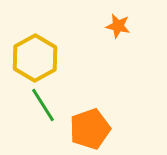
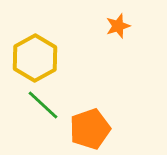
orange star: rotated 30 degrees counterclockwise
green line: rotated 15 degrees counterclockwise
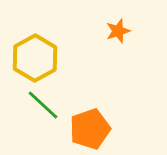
orange star: moved 5 px down
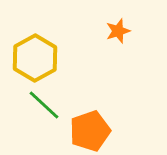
green line: moved 1 px right
orange pentagon: moved 2 px down
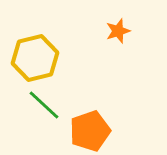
yellow hexagon: rotated 15 degrees clockwise
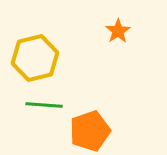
orange star: rotated 15 degrees counterclockwise
green line: rotated 39 degrees counterclockwise
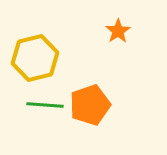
green line: moved 1 px right
orange pentagon: moved 26 px up
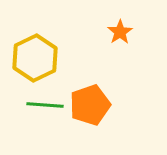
orange star: moved 2 px right, 1 px down
yellow hexagon: rotated 12 degrees counterclockwise
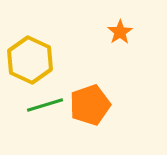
yellow hexagon: moved 5 px left, 2 px down; rotated 9 degrees counterclockwise
green line: rotated 21 degrees counterclockwise
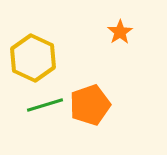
yellow hexagon: moved 3 px right, 2 px up
